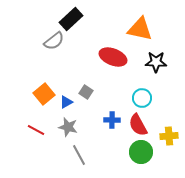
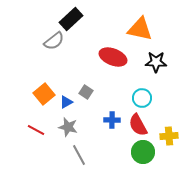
green circle: moved 2 px right
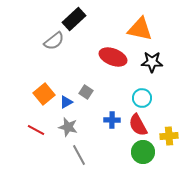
black rectangle: moved 3 px right
black star: moved 4 px left
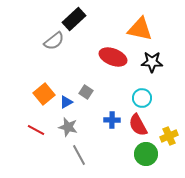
yellow cross: rotated 18 degrees counterclockwise
green circle: moved 3 px right, 2 px down
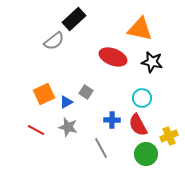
black star: rotated 10 degrees clockwise
orange square: rotated 15 degrees clockwise
gray line: moved 22 px right, 7 px up
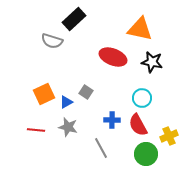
gray semicircle: moved 2 px left; rotated 55 degrees clockwise
red line: rotated 24 degrees counterclockwise
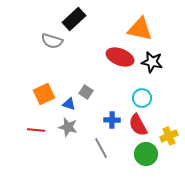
red ellipse: moved 7 px right
blue triangle: moved 3 px right, 2 px down; rotated 48 degrees clockwise
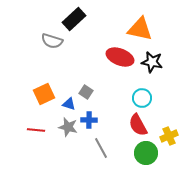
blue cross: moved 23 px left
green circle: moved 1 px up
